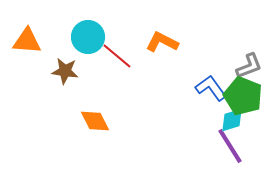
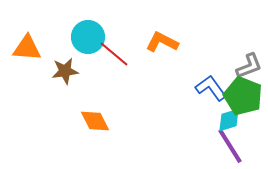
orange triangle: moved 7 px down
red line: moved 3 px left, 2 px up
brown star: rotated 16 degrees counterclockwise
cyan diamond: moved 3 px left
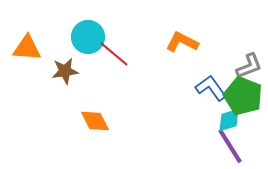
orange L-shape: moved 20 px right
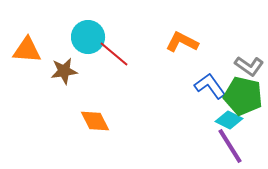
orange triangle: moved 2 px down
gray L-shape: rotated 56 degrees clockwise
brown star: moved 1 px left
blue L-shape: moved 1 px left, 2 px up
green pentagon: rotated 9 degrees counterclockwise
cyan diamond: rotated 44 degrees clockwise
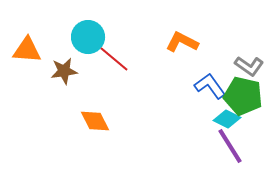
red line: moved 5 px down
cyan diamond: moved 2 px left, 1 px up
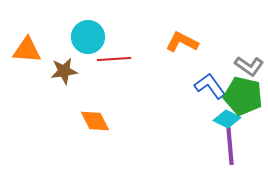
red line: rotated 44 degrees counterclockwise
purple line: rotated 27 degrees clockwise
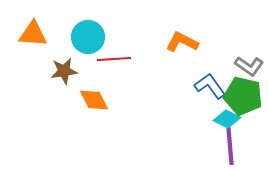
orange triangle: moved 6 px right, 16 px up
orange diamond: moved 1 px left, 21 px up
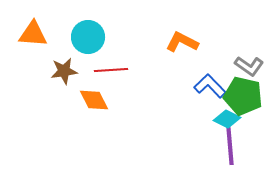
red line: moved 3 px left, 11 px down
blue L-shape: rotated 8 degrees counterclockwise
